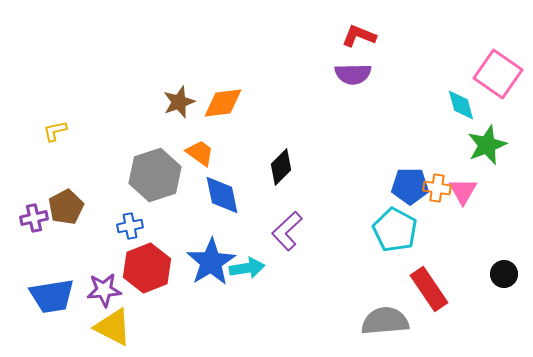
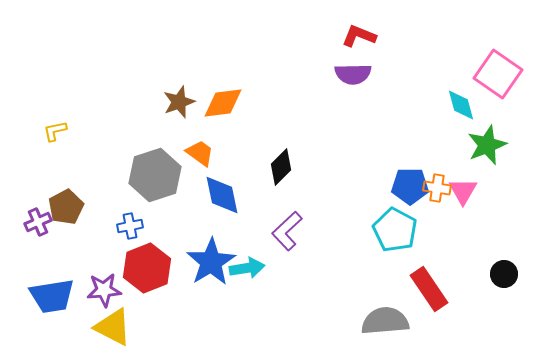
purple cross: moved 4 px right, 4 px down; rotated 12 degrees counterclockwise
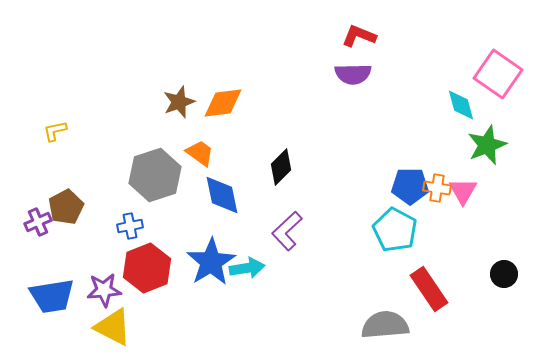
gray semicircle: moved 4 px down
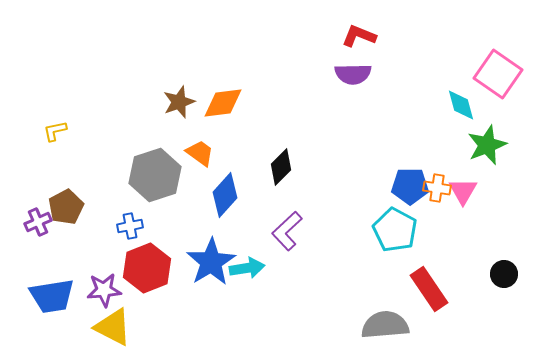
blue diamond: moved 3 px right; rotated 54 degrees clockwise
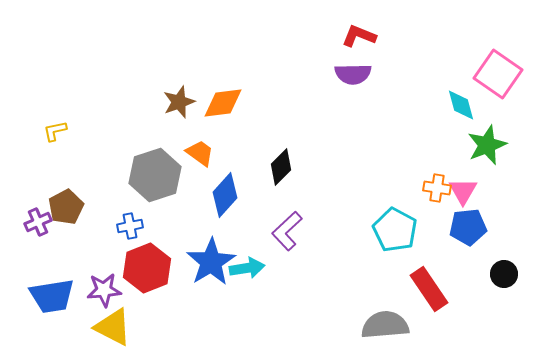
blue pentagon: moved 58 px right, 41 px down; rotated 6 degrees counterclockwise
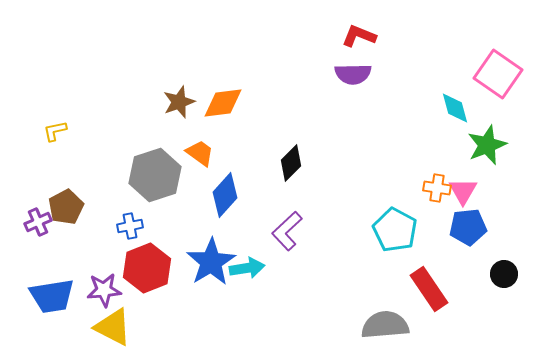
cyan diamond: moved 6 px left, 3 px down
black diamond: moved 10 px right, 4 px up
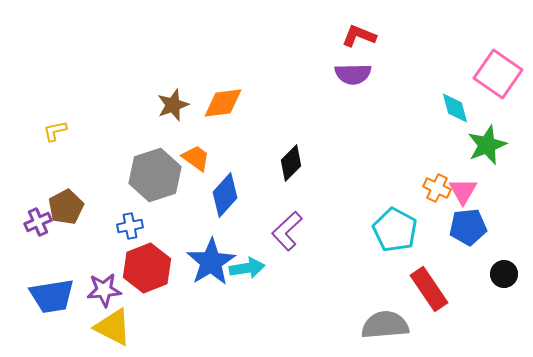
brown star: moved 6 px left, 3 px down
orange trapezoid: moved 4 px left, 5 px down
orange cross: rotated 16 degrees clockwise
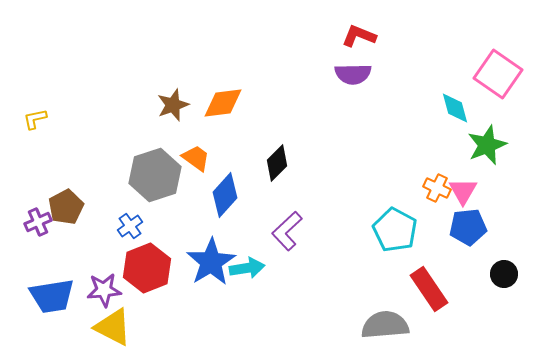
yellow L-shape: moved 20 px left, 12 px up
black diamond: moved 14 px left
blue cross: rotated 25 degrees counterclockwise
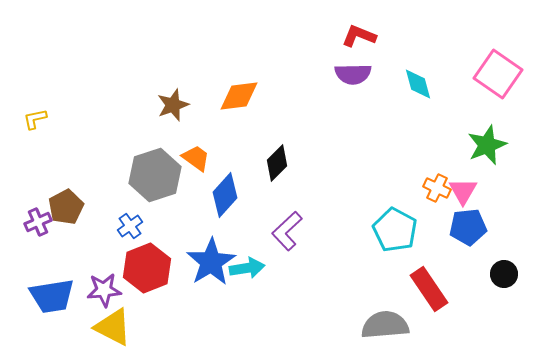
orange diamond: moved 16 px right, 7 px up
cyan diamond: moved 37 px left, 24 px up
